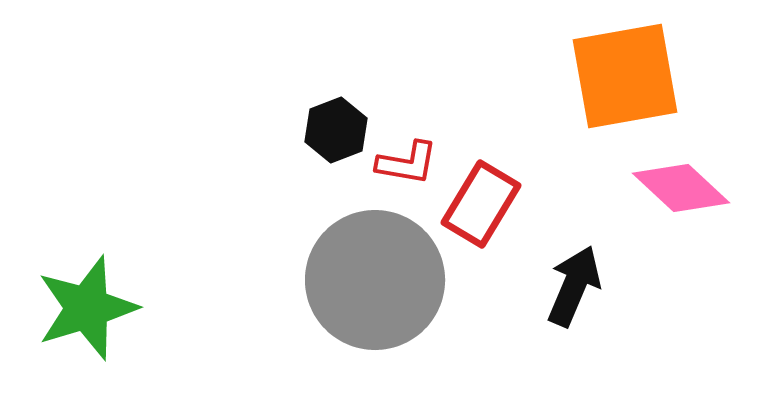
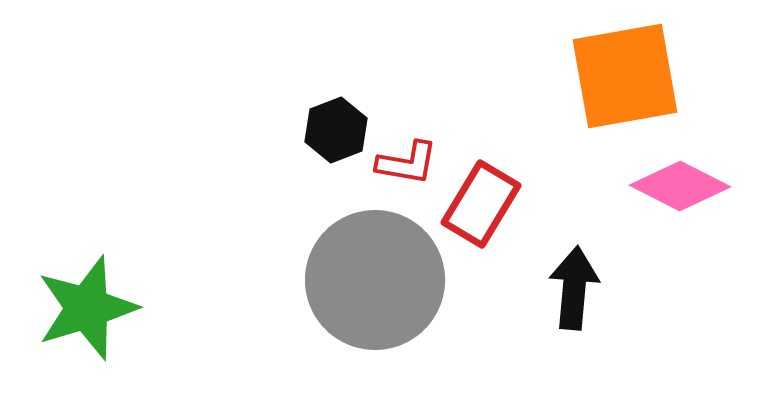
pink diamond: moved 1 px left, 2 px up; rotated 16 degrees counterclockwise
black arrow: moved 2 px down; rotated 18 degrees counterclockwise
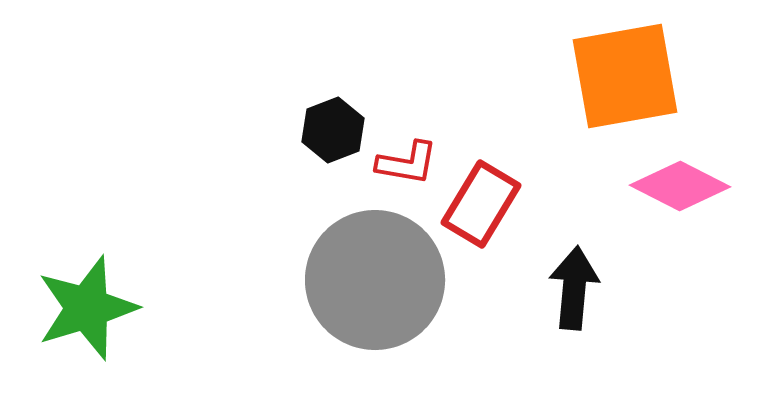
black hexagon: moved 3 px left
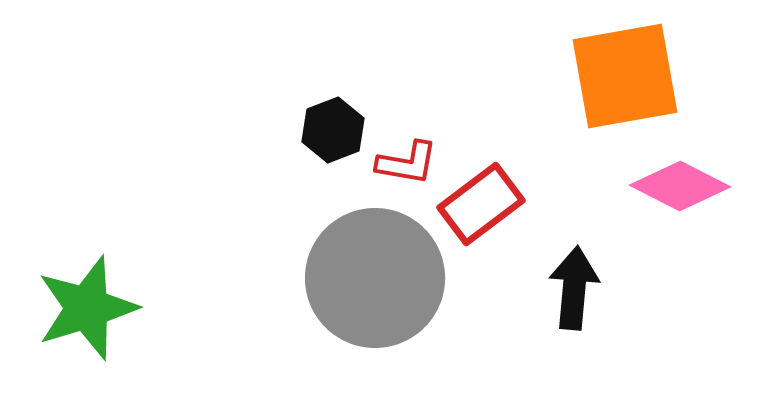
red rectangle: rotated 22 degrees clockwise
gray circle: moved 2 px up
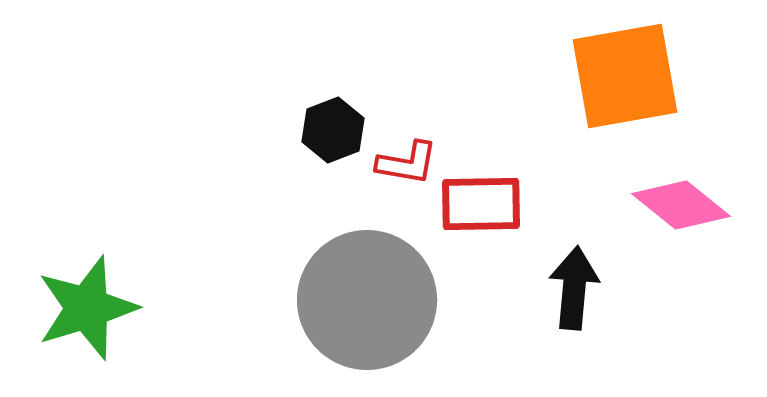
pink diamond: moved 1 px right, 19 px down; rotated 12 degrees clockwise
red rectangle: rotated 36 degrees clockwise
gray circle: moved 8 px left, 22 px down
